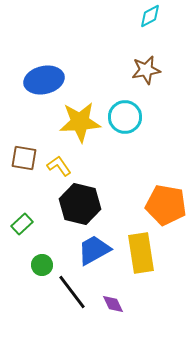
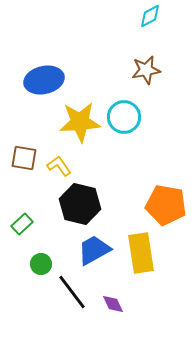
cyan circle: moved 1 px left
green circle: moved 1 px left, 1 px up
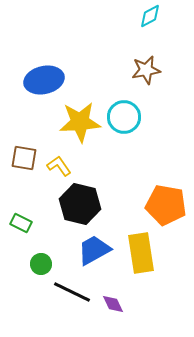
green rectangle: moved 1 px left, 1 px up; rotated 70 degrees clockwise
black line: rotated 27 degrees counterclockwise
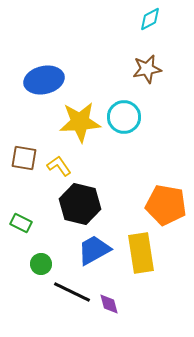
cyan diamond: moved 3 px down
brown star: moved 1 px right, 1 px up
purple diamond: moved 4 px left; rotated 10 degrees clockwise
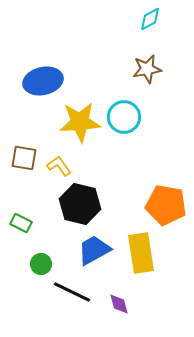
blue ellipse: moved 1 px left, 1 px down
purple diamond: moved 10 px right
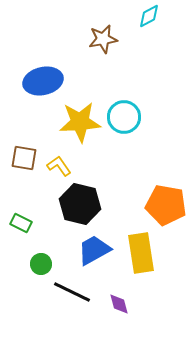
cyan diamond: moved 1 px left, 3 px up
brown star: moved 44 px left, 30 px up
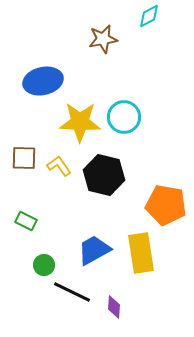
yellow star: rotated 6 degrees clockwise
brown square: rotated 8 degrees counterclockwise
black hexagon: moved 24 px right, 29 px up
green rectangle: moved 5 px right, 2 px up
green circle: moved 3 px right, 1 px down
purple diamond: moved 5 px left, 3 px down; rotated 20 degrees clockwise
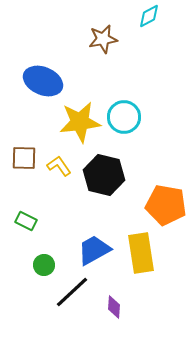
blue ellipse: rotated 36 degrees clockwise
yellow star: rotated 9 degrees counterclockwise
black line: rotated 69 degrees counterclockwise
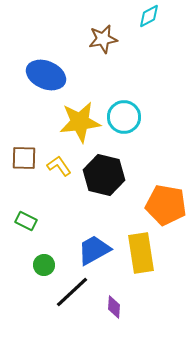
blue ellipse: moved 3 px right, 6 px up
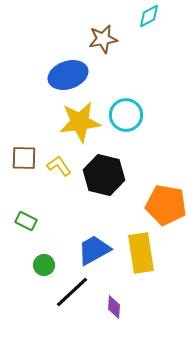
blue ellipse: moved 22 px right; rotated 42 degrees counterclockwise
cyan circle: moved 2 px right, 2 px up
